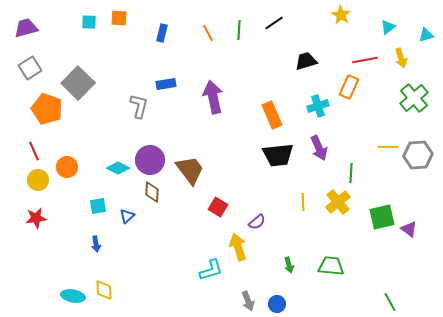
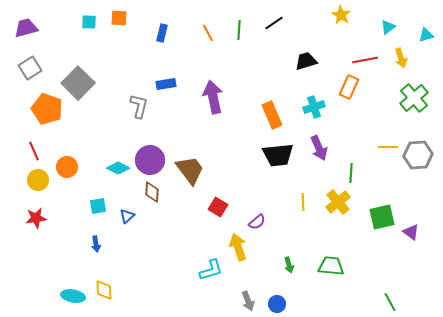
cyan cross at (318, 106): moved 4 px left, 1 px down
purple triangle at (409, 229): moved 2 px right, 3 px down
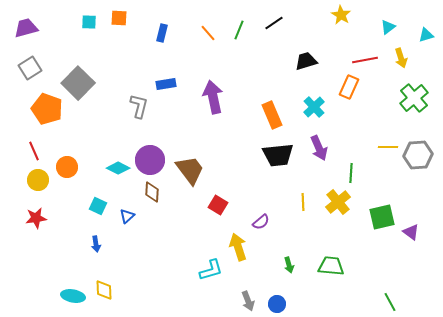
green line at (239, 30): rotated 18 degrees clockwise
orange line at (208, 33): rotated 12 degrees counterclockwise
cyan cross at (314, 107): rotated 25 degrees counterclockwise
cyan square at (98, 206): rotated 36 degrees clockwise
red square at (218, 207): moved 2 px up
purple semicircle at (257, 222): moved 4 px right
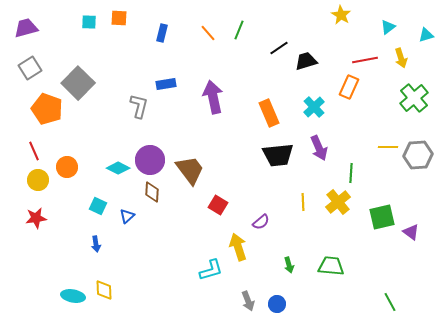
black line at (274, 23): moved 5 px right, 25 px down
orange rectangle at (272, 115): moved 3 px left, 2 px up
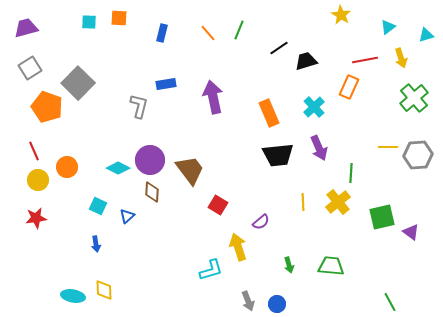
orange pentagon at (47, 109): moved 2 px up
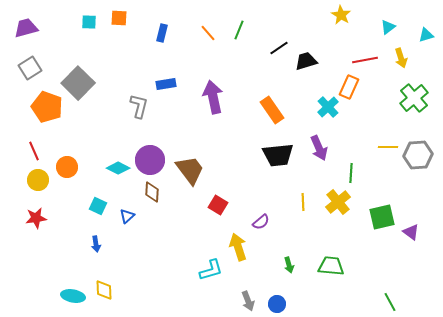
cyan cross at (314, 107): moved 14 px right
orange rectangle at (269, 113): moved 3 px right, 3 px up; rotated 12 degrees counterclockwise
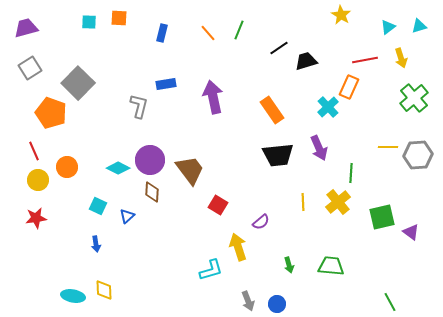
cyan triangle at (426, 35): moved 7 px left, 9 px up
orange pentagon at (47, 107): moved 4 px right, 6 px down
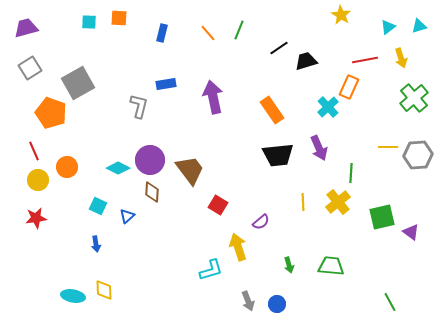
gray square at (78, 83): rotated 16 degrees clockwise
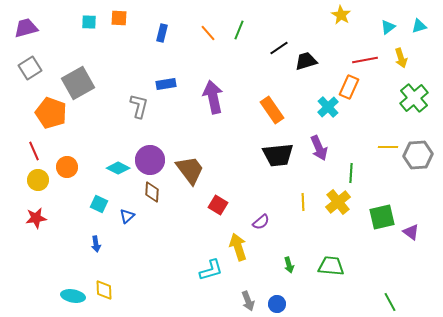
cyan square at (98, 206): moved 1 px right, 2 px up
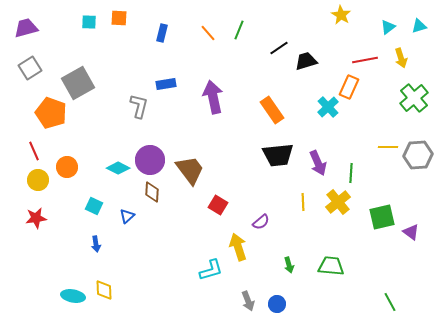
purple arrow at (319, 148): moved 1 px left, 15 px down
cyan square at (99, 204): moved 5 px left, 2 px down
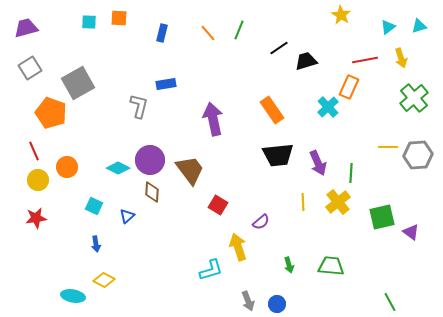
purple arrow at (213, 97): moved 22 px down
yellow diamond at (104, 290): moved 10 px up; rotated 60 degrees counterclockwise
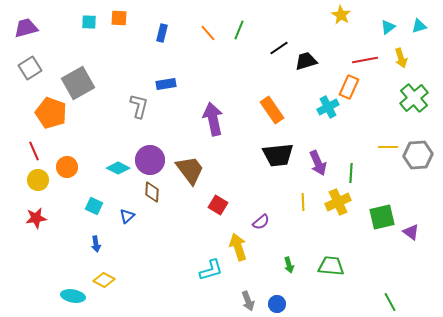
cyan cross at (328, 107): rotated 15 degrees clockwise
yellow cross at (338, 202): rotated 15 degrees clockwise
